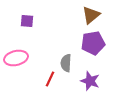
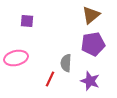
purple pentagon: moved 1 px down
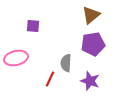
purple square: moved 6 px right, 5 px down
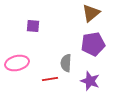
brown triangle: moved 2 px up
pink ellipse: moved 1 px right, 5 px down
red line: rotated 56 degrees clockwise
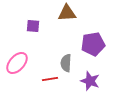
brown triangle: moved 24 px left; rotated 36 degrees clockwise
pink ellipse: rotated 35 degrees counterclockwise
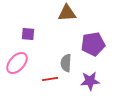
purple square: moved 5 px left, 8 px down
purple star: rotated 24 degrees counterclockwise
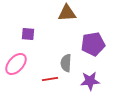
pink ellipse: moved 1 px left, 1 px down
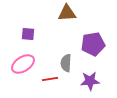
pink ellipse: moved 7 px right; rotated 15 degrees clockwise
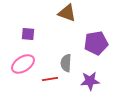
brown triangle: rotated 24 degrees clockwise
purple pentagon: moved 3 px right, 1 px up
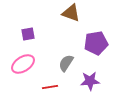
brown triangle: moved 4 px right
purple square: rotated 16 degrees counterclockwise
gray semicircle: rotated 30 degrees clockwise
red line: moved 8 px down
